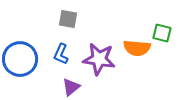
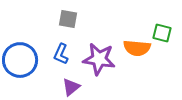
blue circle: moved 1 px down
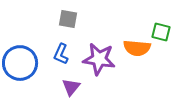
green square: moved 1 px left, 1 px up
blue circle: moved 3 px down
purple triangle: rotated 12 degrees counterclockwise
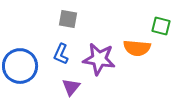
green square: moved 6 px up
blue circle: moved 3 px down
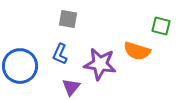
orange semicircle: moved 3 px down; rotated 12 degrees clockwise
blue L-shape: moved 1 px left
purple star: moved 1 px right, 5 px down
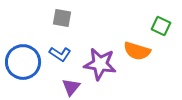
gray square: moved 6 px left, 1 px up
green square: rotated 12 degrees clockwise
blue L-shape: rotated 80 degrees counterclockwise
blue circle: moved 3 px right, 4 px up
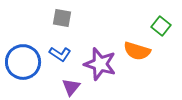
green square: rotated 12 degrees clockwise
purple star: rotated 8 degrees clockwise
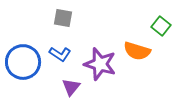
gray square: moved 1 px right
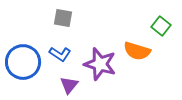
purple triangle: moved 2 px left, 2 px up
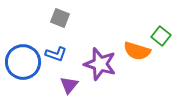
gray square: moved 3 px left; rotated 12 degrees clockwise
green square: moved 10 px down
blue L-shape: moved 4 px left; rotated 15 degrees counterclockwise
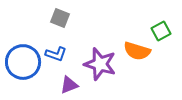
green square: moved 5 px up; rotated 24 degrees clockwise
purple triangle: rotated 30 degrees clockwise
